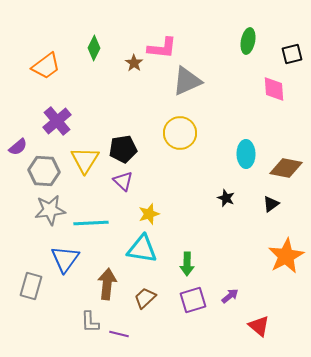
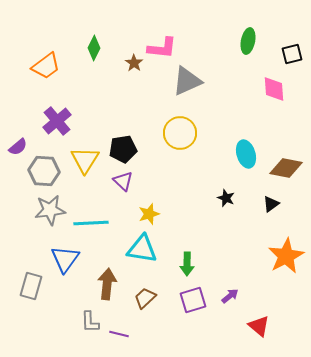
cyan ellipse: rotated 16 degrees counterclockwise
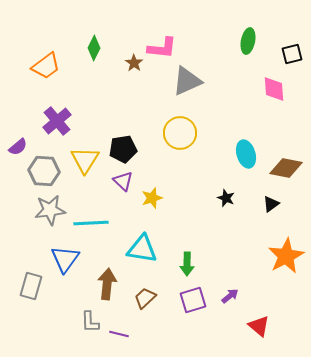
yellow star: moved 3 px right, 16 px up
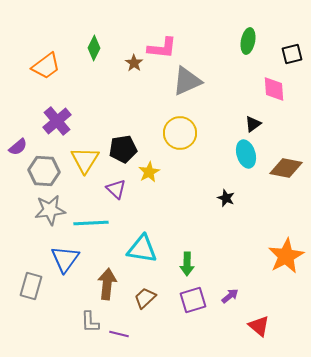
purple triangle: moved 7 px left, 8 px down
yellow star: moved 3 px left, 26 px up; rotated 10 degrees counterclockwise
black triangle: moved 18 px left, 80 px up
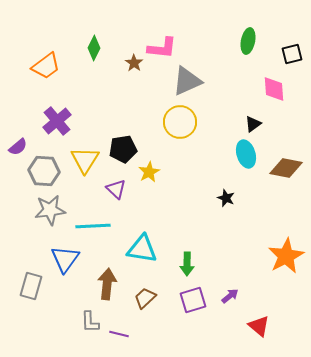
yellow circle: moved 11 px up
cyan line: moved 2 px right, 3 px down
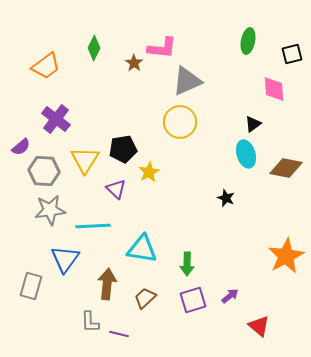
purple cross: moved 1 px left, 2 px up; rotated 12 degrees counterclockwise
purple semicircle: moved 3 px right
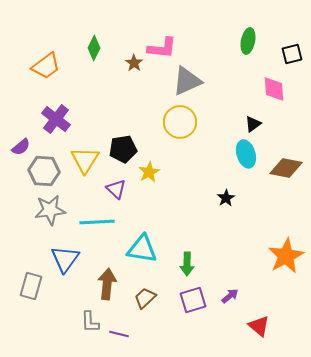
black star: rotated 18 degrees clockwise
cyan line: moved 4 px right, 4 px up
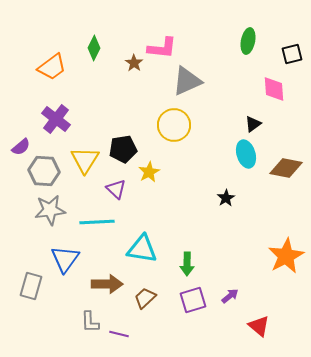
orange trapezoid: moved 6 px right, 1 px down
yellow circle: moved 6 px left, 3 px down
brown arrow: rotated 84 degrees clockwise
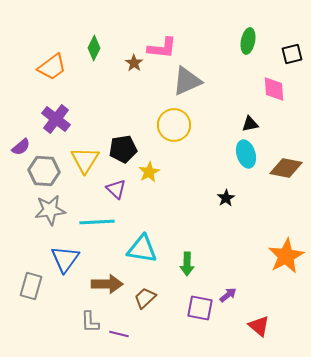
black triangle: moved 3 px left; rotated 24 degrees clockwise
purple arrow: moved 2 px left, 1 px up
purple square: moved 7 px right, 8 px down; rotated 28 degrees clockwise
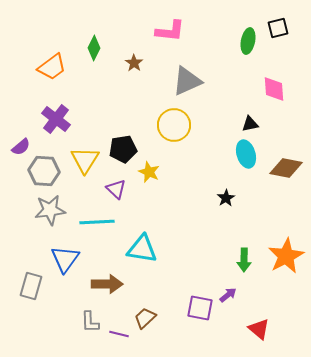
pink L-shape: moved 8 px right, 17 px up
black square: moved 14 px left, 26 px up
yellow star: rotated 20 degrees counterclockwise
green arrow: moved 57 px right, 4 px up
brown trapezoid: moved 20 px down
red triangle: moved 3 px down
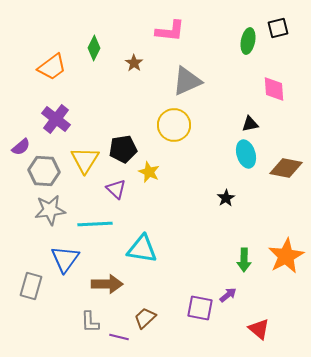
cyan line: moved 2 px left, 2 px down
purple line: moved 3 px down
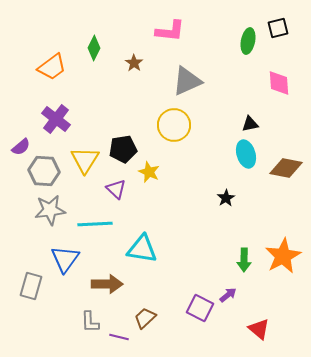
pink diamond: moved 5 px right, 6 px up
orange star: moved 3 px left
purple square: rotated 16 degrees clockwise
